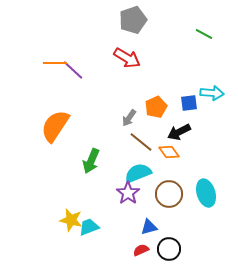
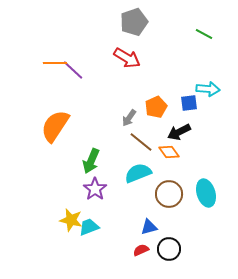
gray pentagon: moved 1 px right, 2 px down
cyan arrow: moved 4 px left, 4 px up
purple star: moved 33 px left, 4 px up
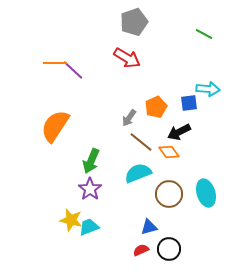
purple star: moved 5 px left
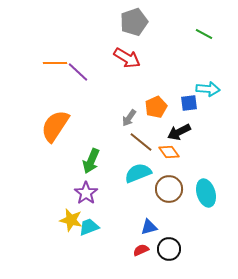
purple line: moved 5 px right, 2 px down
purple star: moved 4 px left, 4 px down
brown circle: moved 5 px up
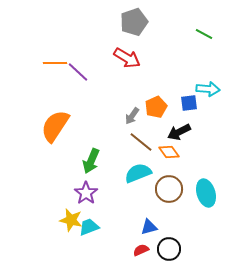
gray arrow: moved 3 px right, 2 px up
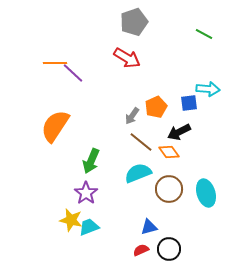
purple line: moved 5 px left, 1 px down
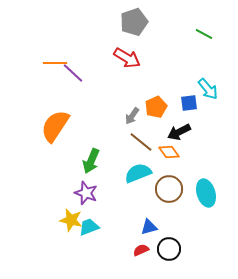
cyan arrow: rotated 45 degrees clockwise
purple star: rotated 15 degrees counterclockwise
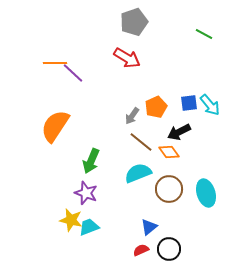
cyan arrow: moved 2 px right, 16 px down
blue triangle: rotated 24 degrees counterclockwise
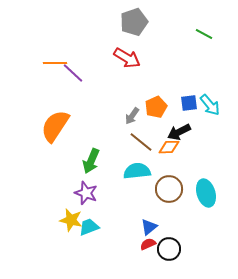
orange diamond: moved 5 px up; rotated 55 degrees counterclockwise
cyan semicircle: moved 1 px left, 2 px up; rotated 16 degrees clockwise
red semicircle: moved 7 px right, 6 px up
